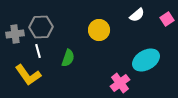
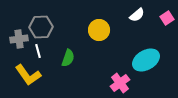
pink square: moved 1 px up
gray cross: moved 4 px right, 5 px down
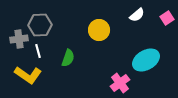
gray hexagon: moved 1 px left, 2 px up
yellow L-shape: rotated 20 degrees counterclockwise
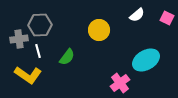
pink square: rotated 32 degrees counterclockwise
green semicircle: moved 1 px left, 1 px up; rotated 18 degrees clockwise
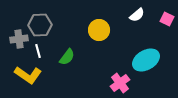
pink square: moved 1 px down
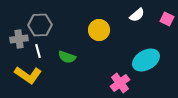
green semicircle: rotated 72 degrees clockwise
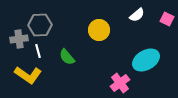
green semicircle: rotated 30 degrees clockwise
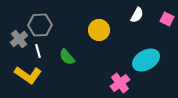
white semicircle: rotated 21 degrees counterclockwise
gray cross: rotated 30 degrees counterclockwise
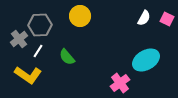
white semicircle: moved 7 px right, 3 px down
yellow circle: moved 19 px left, 14 px up
white line: rotated 48 degrees clockwise
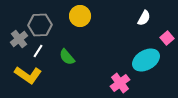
pink square: moved 19 px down; rotated 24 degrees clockwise
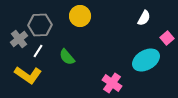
pink cross: moved 8 px left; rotated 18 degrees counterclockwise
